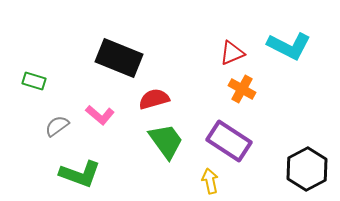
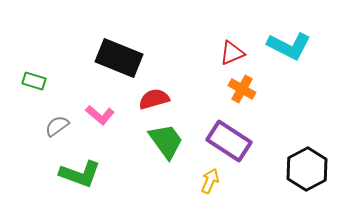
yellow arrow: rotated 35 degrees clockwise
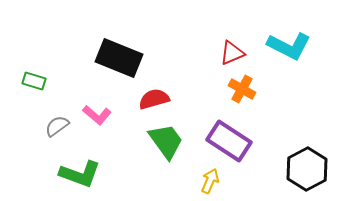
pink L-shape: moved 3 px left
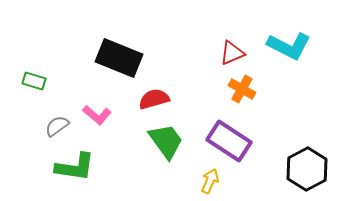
green L-shape: moved 5 px left, 7 px up; rotated 12 degrees counterclockwise
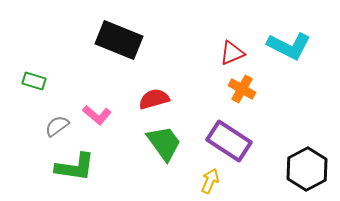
black rectangle: moved 18 px up
green trapezoid: moved 2 px left, 2 px down
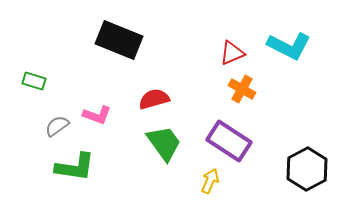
pink L-shape: rotated 20 degrees counterclockwise
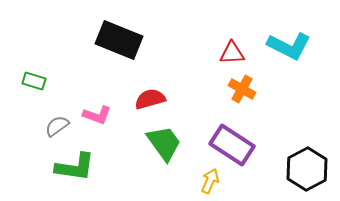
red triangle: rotated 20 degrees clockwise
red semicircle: moved 4 px left
purple rectangle: moved 3 px right, 4 px down
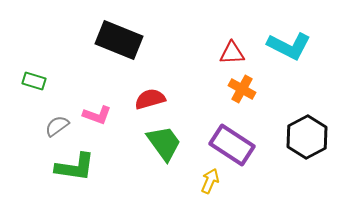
black hexagon: moved 32 px up
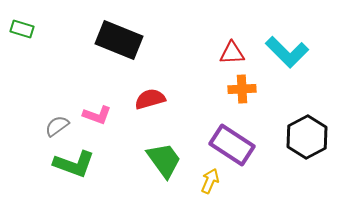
cyan L-shape: moved 2 px left, 6 px down; rotated 18 degrees clockwise
green rectangle: moved 12 px left, 52 px up
orange cross: rotated 32 degrees counterclockwise
green trapezoid: moved 17 px down
green L-shape: moved 1 px left, 3 px up; rotated 12 degrees clockwise
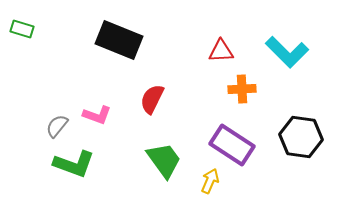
red triangle: moved 11 px left, 2 px up
red semicircle: moved 2 px right; rotated 48 degrees counterclockwise
gray semicircle: rotated 15 degrees counterclockwise
black hexagon: moved 6 px left; rotated 24 degrees counterclockwise
